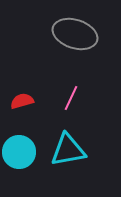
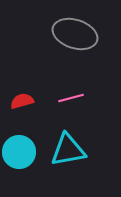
pink line: rotated 50 degrees clockwise
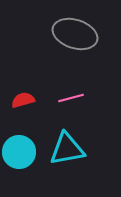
red semicircle: moved 1 px right, 1 px up
cyan triangle: moved 1 px left, 1 px up
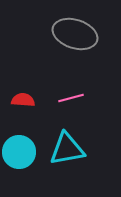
red semicircle: rotated 20 degrees clockwise
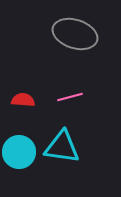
pink line: moved 1 px left, 1 px up
cyan triangle: moved 5 px left, 2 px up; rotated 18 degrees clockwise
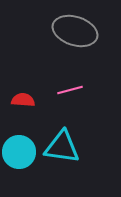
gray ellipse: moved 3 px up
pink line: moved 7 px up
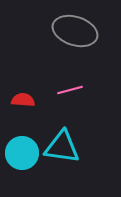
cyan circle: moved 3 px right, 1 px down
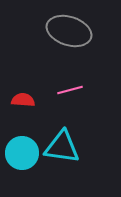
gray ellipse: moved 6 px left
